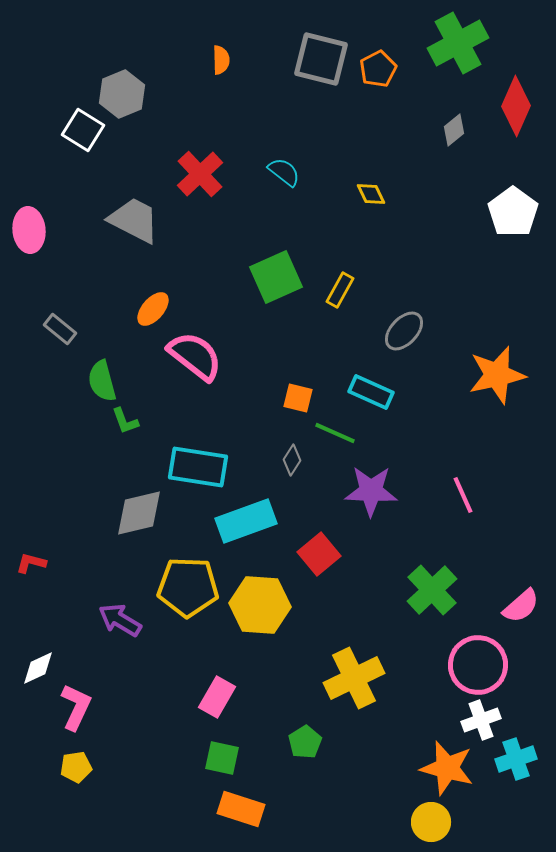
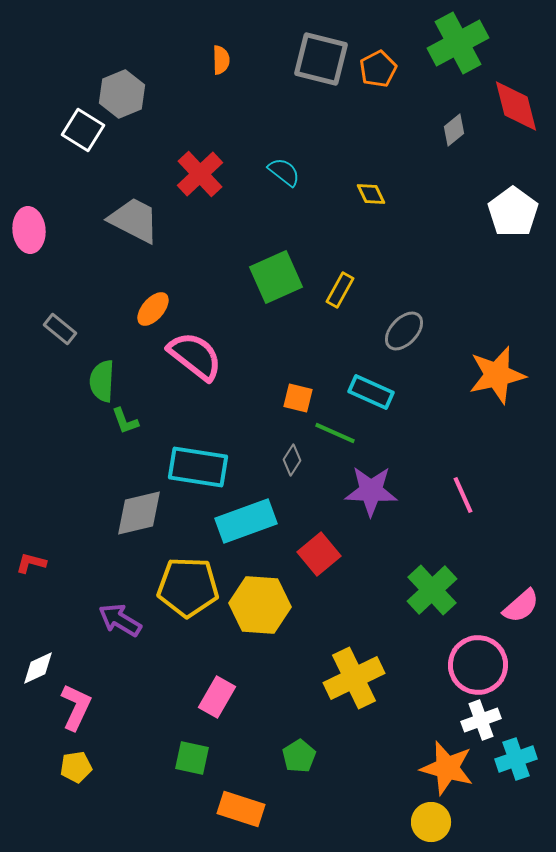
red diamond at (516, 106): rotated 38 degrees counterclockwise
green semicircle at (102, 381): rotated 18 degrees clockwise
green pentagon at (305, 742): moved 6 px left, 14 px down
green square at (222, 758): moved 30 px left
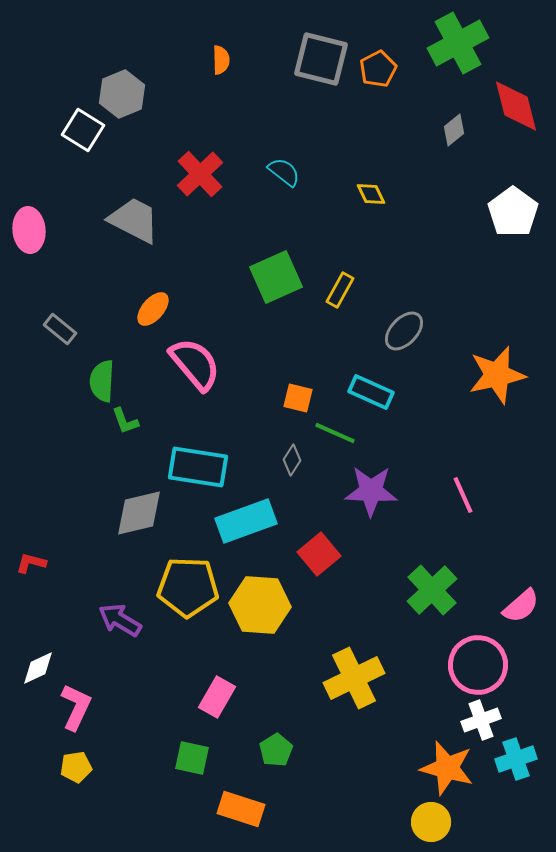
pink semicircle at (195, 356): moved 8 px down; rotated 12 degrees clockwise
green pentagon at (299, 756): moved 23 px left, 6 px up
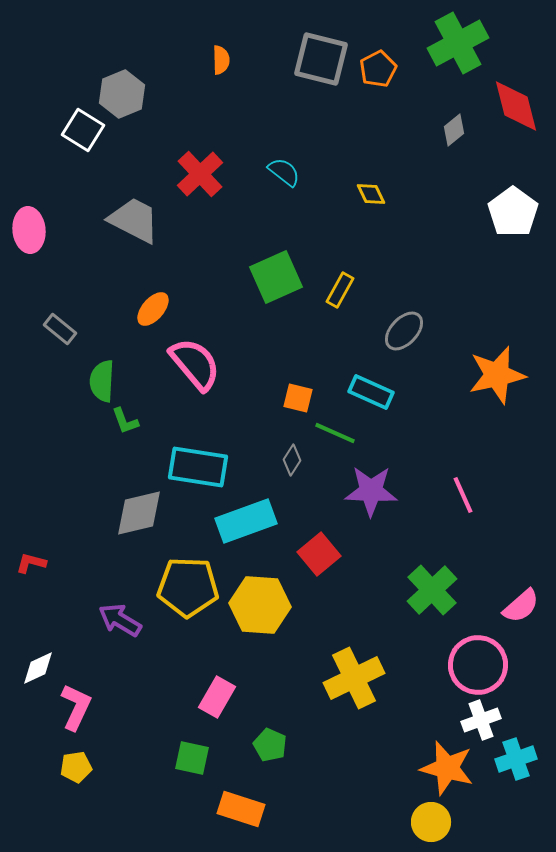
green pentagon at (276, 750): moved 6 px left, 5 px up; rotated 16 degrees counterclockwise
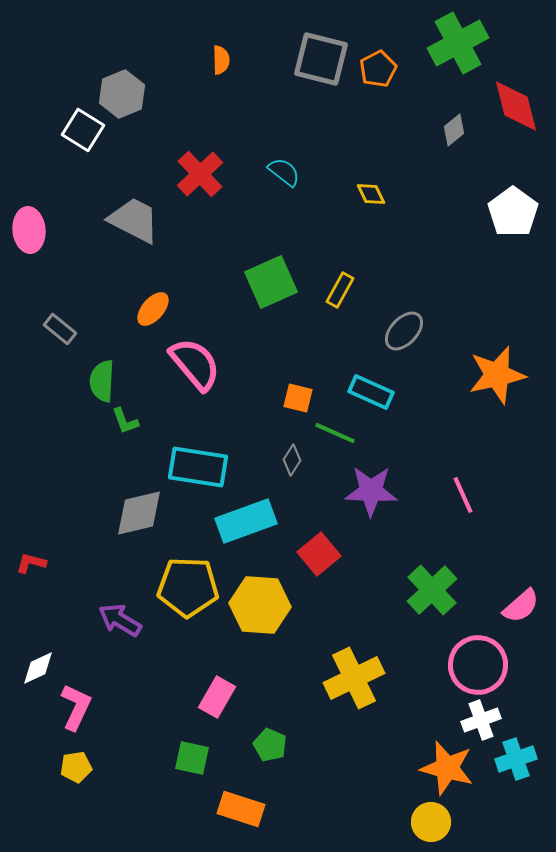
green square at (276, 277): moved 5 px left, 5 px down
